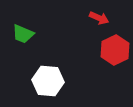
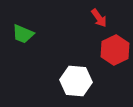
red arrow: rotated 30 degrees clockwise
white hexagon: moved 28 px right
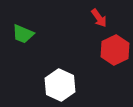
white hexagon: moved 16 px left, 4 px down; rotated 20 degrees clockwise
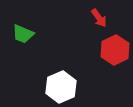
white hexagon: moved 1 px right, 2 px down; rotated 12 degrees clockwise
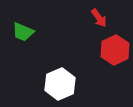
green trapezoid: moved 2 px up
white hexagon: moved 1 px left, 3 px up
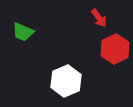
red hexagon: moved 1 px up
white hexagon: moved 6 px right, 3 px up
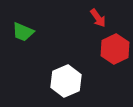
red arrow: moved 1 px left
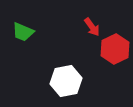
red arrow: moved 6 px left, 9 px down
white hexagon: rotated 12 degrees clockwise
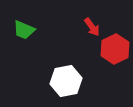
green trapezoid: moved 1 px right, 2 px up
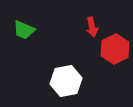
red arrow: rotated 24 degrees clockwise
